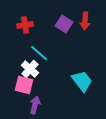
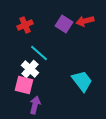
red arrow: rotated 72 degrees clockwise
red cross: rotated 14 degrees counterclockwise
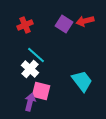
cyan line: moved 3 px left, 2 px down
pink square: moved 17 px right, 6 px down
purple arrow: moved 5 px left, 3 px up
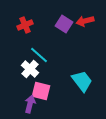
cyan line: moved 3 px right
purple arrow: moved 2 px down
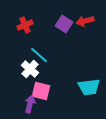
cyan trapezoid: moved 7 px right, 6 px down; rotated 120 degrees clockwise
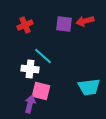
purple square: rotated 24 degrees counterclockwise
cyan line: moved 4 px right, 1 px down
white cross: rotated 36 degrees counterclockwise
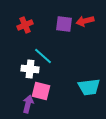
purple arrow: moved 2 px left
